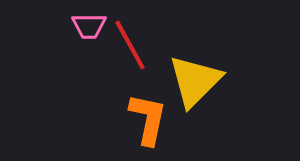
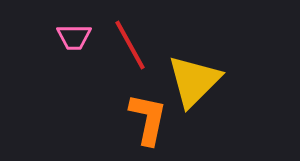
pink trapezoid: moved 15 px left, 11 px down
yellow triangle: moved 1 px left
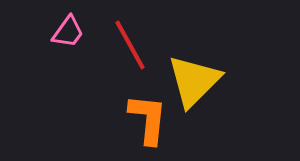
pink trapezoid: moved 6 px left, 5 px up; rotated 54 degrees counterclockwise
orange L-shape: rotated 6 degrees counterclockwise
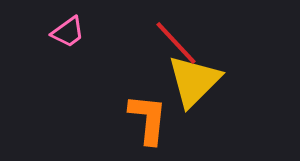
pink trapezoid: rotated 18 degrees clockwise
red line: moved 46 px right, 2 px up; rotated 14 degrees counterclockwise
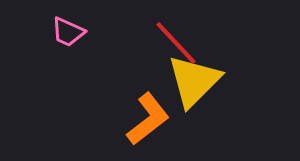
pink trapezoid: rotated 60 degrees clockwise
orange L-shape: rotated 46 degrees clockwise
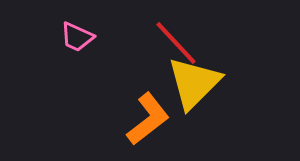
pink trapezoid: moved 9 px right, 5 px down
yellow triangle: moved 2 px down
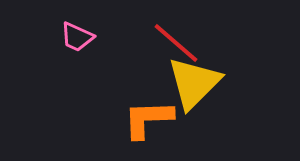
red line: rotated 6 degrees counterclockwise
orange L-shape: rotated 144 degrees counterclockwise
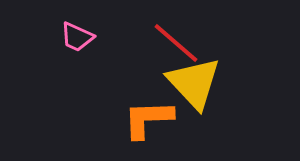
yellow triangle: rotated 28 degrees counterclockwise
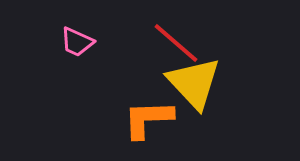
pink trapezoid: moved 5 px down
